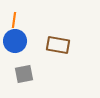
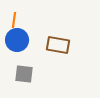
blue circle: moved 2 px right, 1 px up
gray square: rotated 18 degrees clockwise
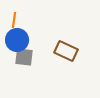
brown rectangle: moved 8 px right, 6 px down; rotated 15 degrees clockwise
gray square: moved 17 px up
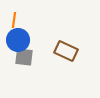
blue circle: moved 1 px right
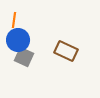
gray square: rotated 18 degrees clockwise
